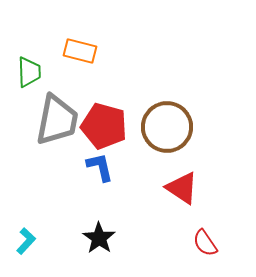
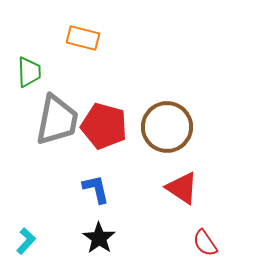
orange rectangle: moved 3 px right, 13 px up
blue L-shape: moved 4 px left, 22 px down
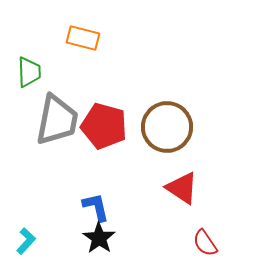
blue L-shape: moved 18 px down
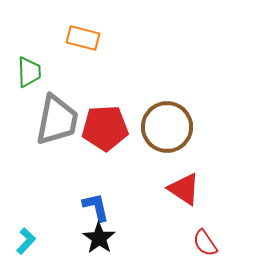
red pentagon: moved 1 px right, 2 px down; rotated 18 degrees counterclockwise
red triangle: moved 2 px right, 1 px down
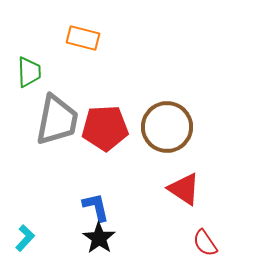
cyan L-shape: moved 1 px left, 3 px up
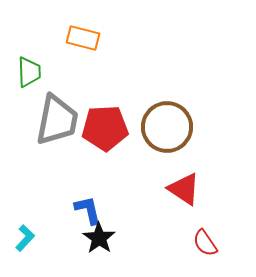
blue L-shape: moved 8 px left, 3 px down
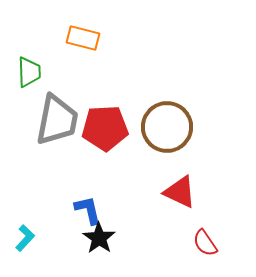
red triangle: moved 4 px left, 3 px down; rotated 9 degrees counterclockwise
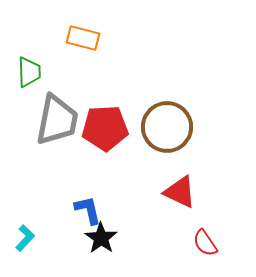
black star: moved 2 px right
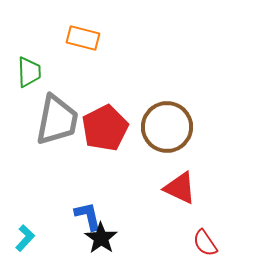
red pentagon: rotated 24 degrees counterclockwise
red triangle: moved 4 px up
blue L-shape: moved 6 px down
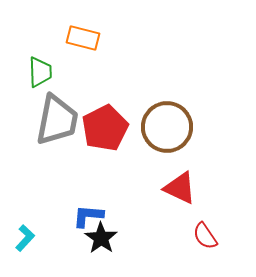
green trapezoid: moved 11 px right
blue L-shape: rotated 72 degrees counterclockwise
red semicircle: moved 7 px up
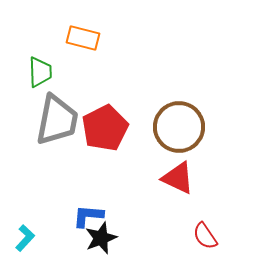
brown circle: moved 12 px right
red triangle: moved 2 px left, 10 px up
black star: rotated 16 degrees clockwise
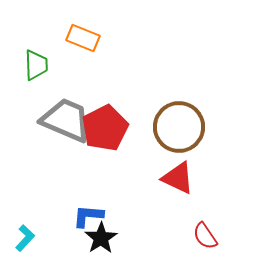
orange rectangle: rotated 8 degrees clockwise
green trapezoid: moved 4 px left, 7 px up
gray trapezoid: moved 9 px right; rotated 78 degrees counterclockwise
black star: rotated 12 degrees counterclockwise
